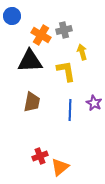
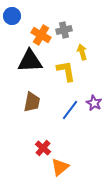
blue line: rotated 35 degrees clockwise
red cross: moved 3 px right, 8 px up; rotated 28 degrees counterclockwise
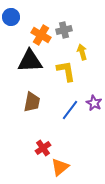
blue circle: moved 1 px left, 1 px down
red cross: rotated 14 degrees clockwise
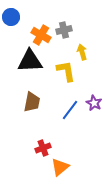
red cross: rotated 14 degrees clockwise
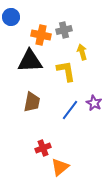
orange cross: rotated 18 degrees counterclockwise
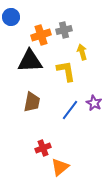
orange cross: rotated 30 degrees counterclockwise
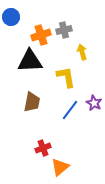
yellow L-shape: moved 6 px down
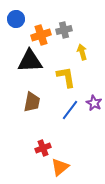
blue circle: moved 5 px right, 2 px down
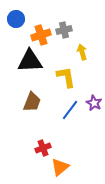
brown trapezoid: rotated 10 degrees clockwise
